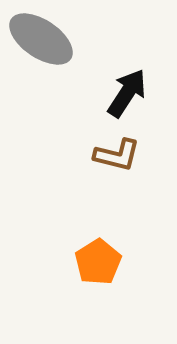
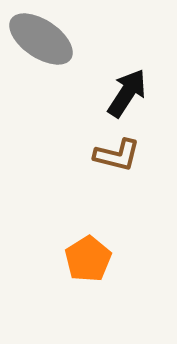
orange pentagon: moved 10 px left, 3 px up
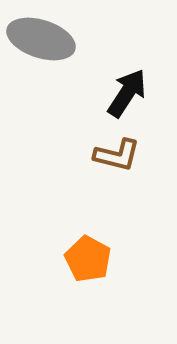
gray ellipse: rotated 16 degrees counterclockwise
orange pentagon: rotated 12 degrees counterclockwise
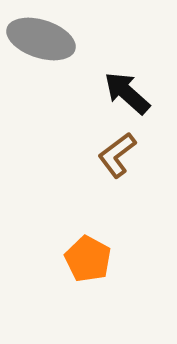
black arrow: rotated 81 degrees counterclockwise
brown L-shape: rotated 129 degrees clockwise
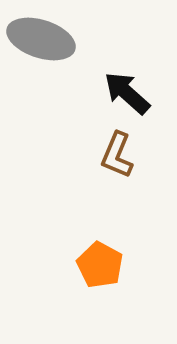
brown L-shape: rotated 30 degrees counterclockwise
orange pentagon: moved 12 px right, 6 px down
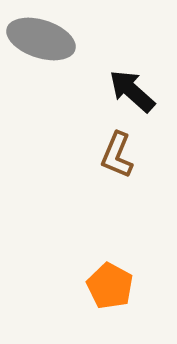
black arrow: moved 5 px right, 2 px up
orange pentagon: moved 10 px right, 21 px down
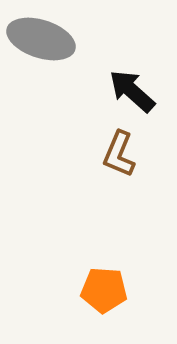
brown L-shape: moved 2 px right, 1 px up
orange pentagon: moved 6 px left, 4 px down; rotated 24 degrees counterclockwise
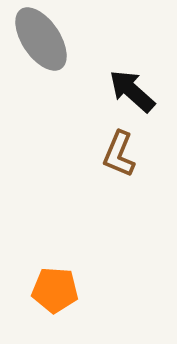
gray ellipse: rotated 38 degrees clockwise
orange pentagon: moved 49 px left
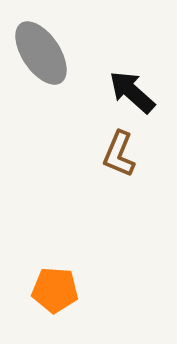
gray ellipse: moved 14 px down
black arrow: moved 1 px down
